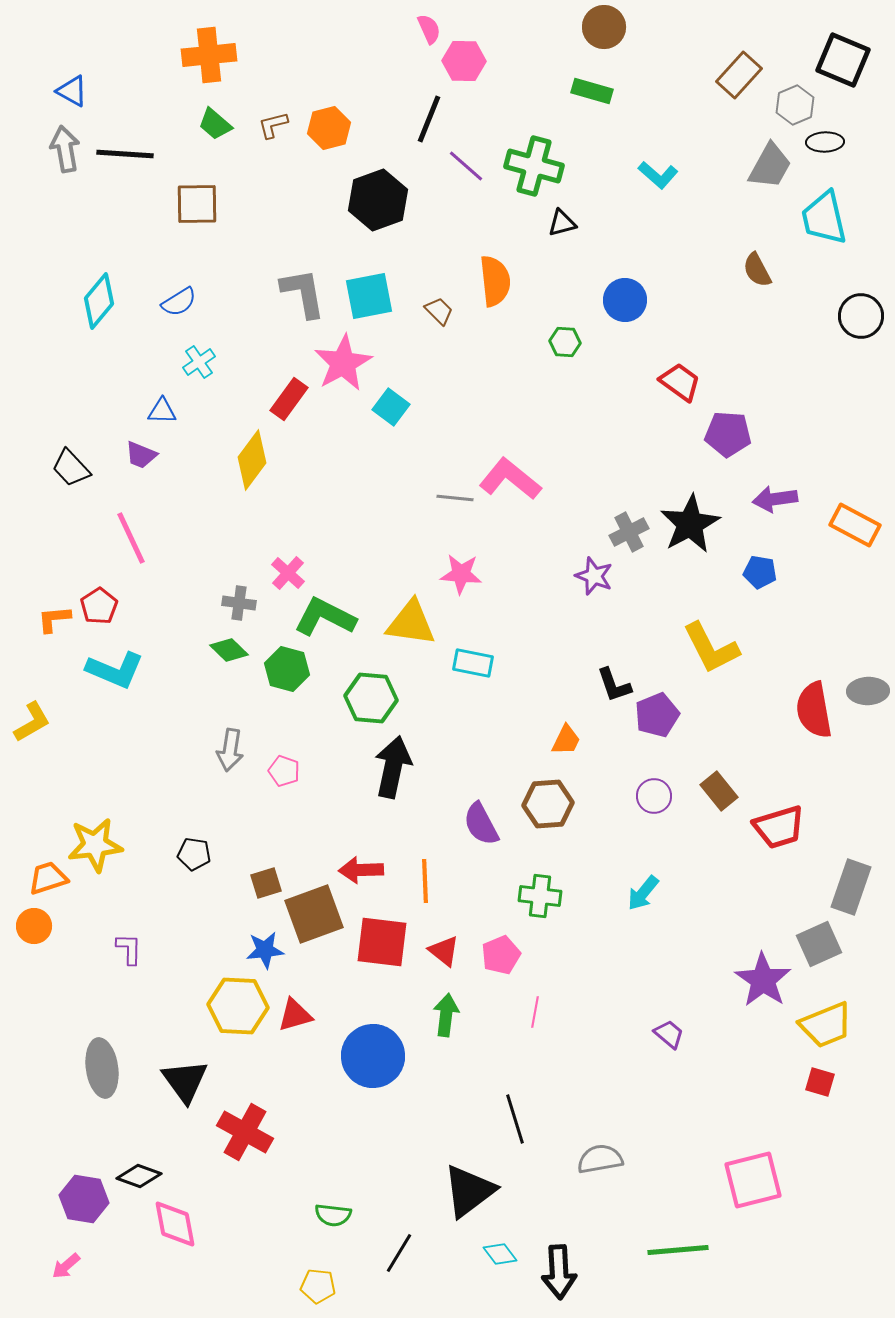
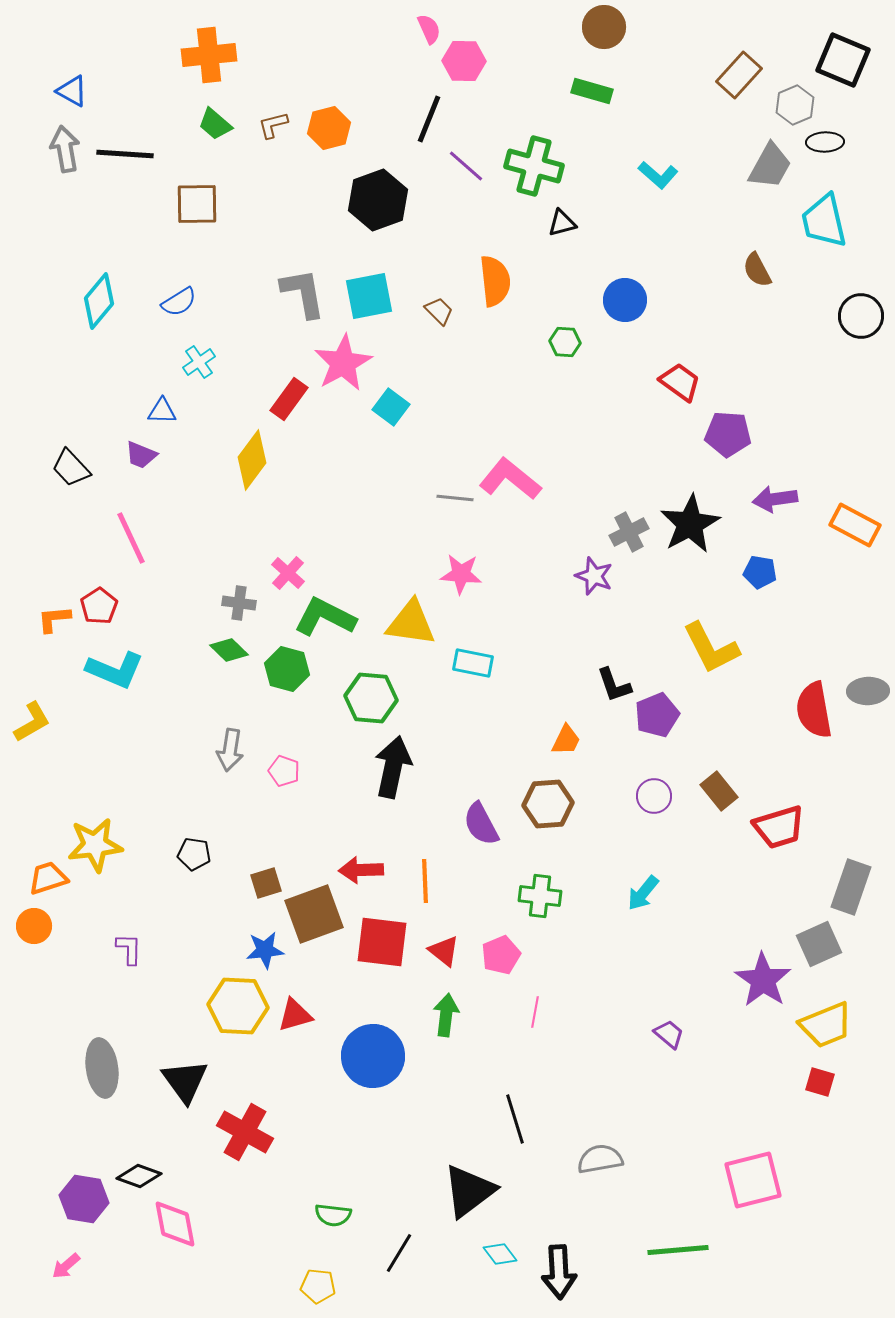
cyan trapezoid at (824, 218): moved 3 px down
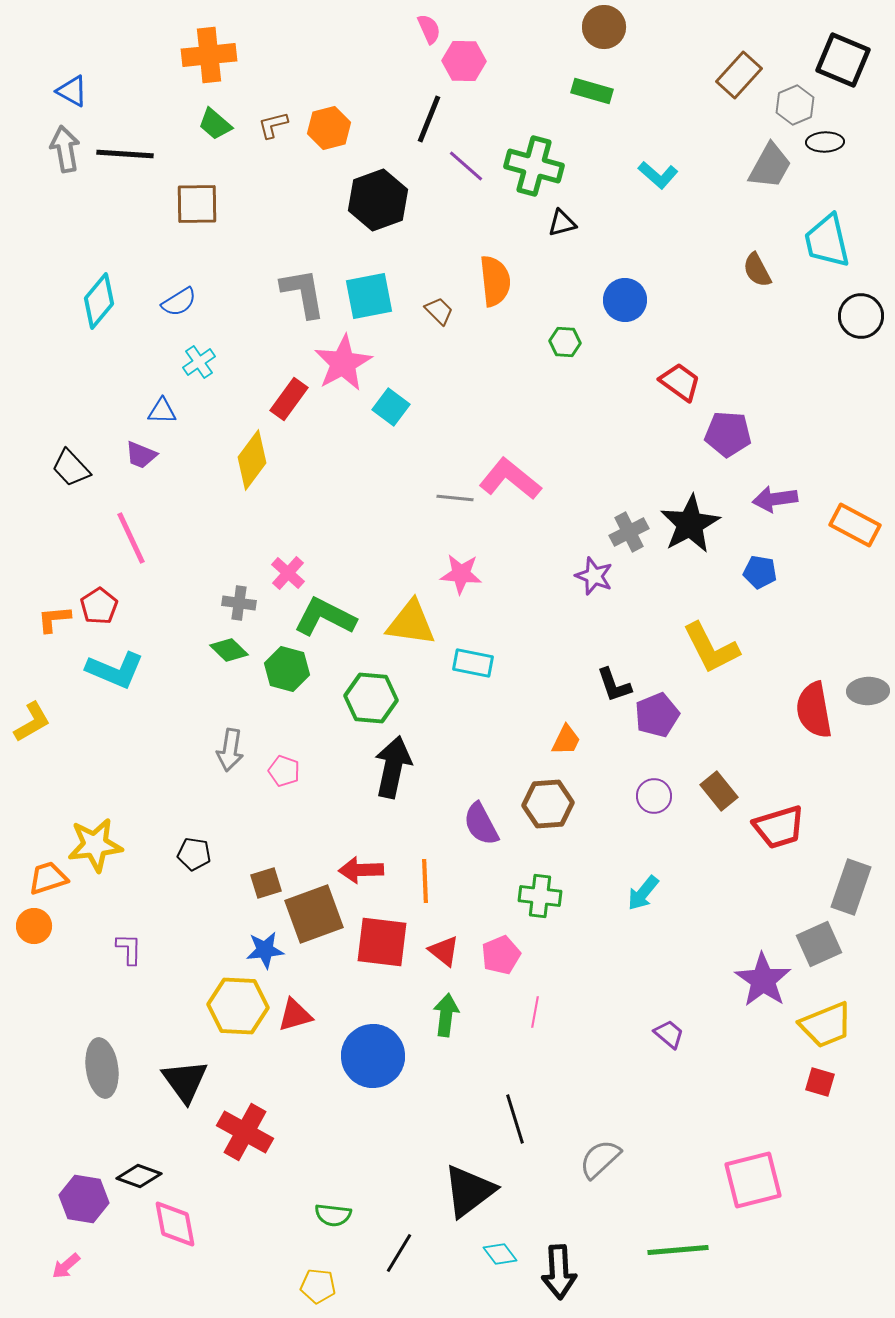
cyan trapezoid at (824, 221): moved 3 px right, 20 px down
gray semicircle at (600, 1159): rotated 33 degrees counterclockwise
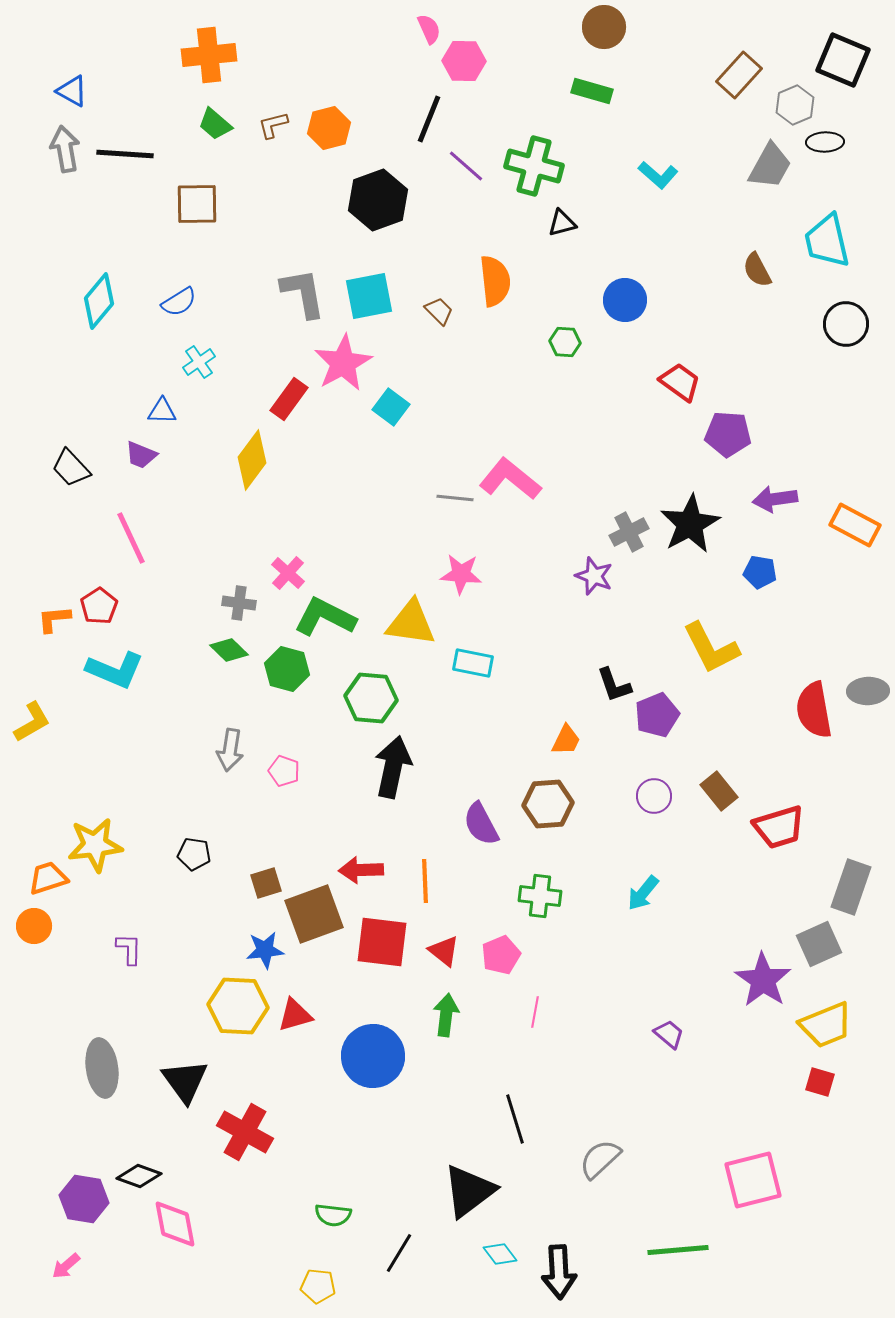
black circle at (861, 316): moved 15 px left, 8 px down
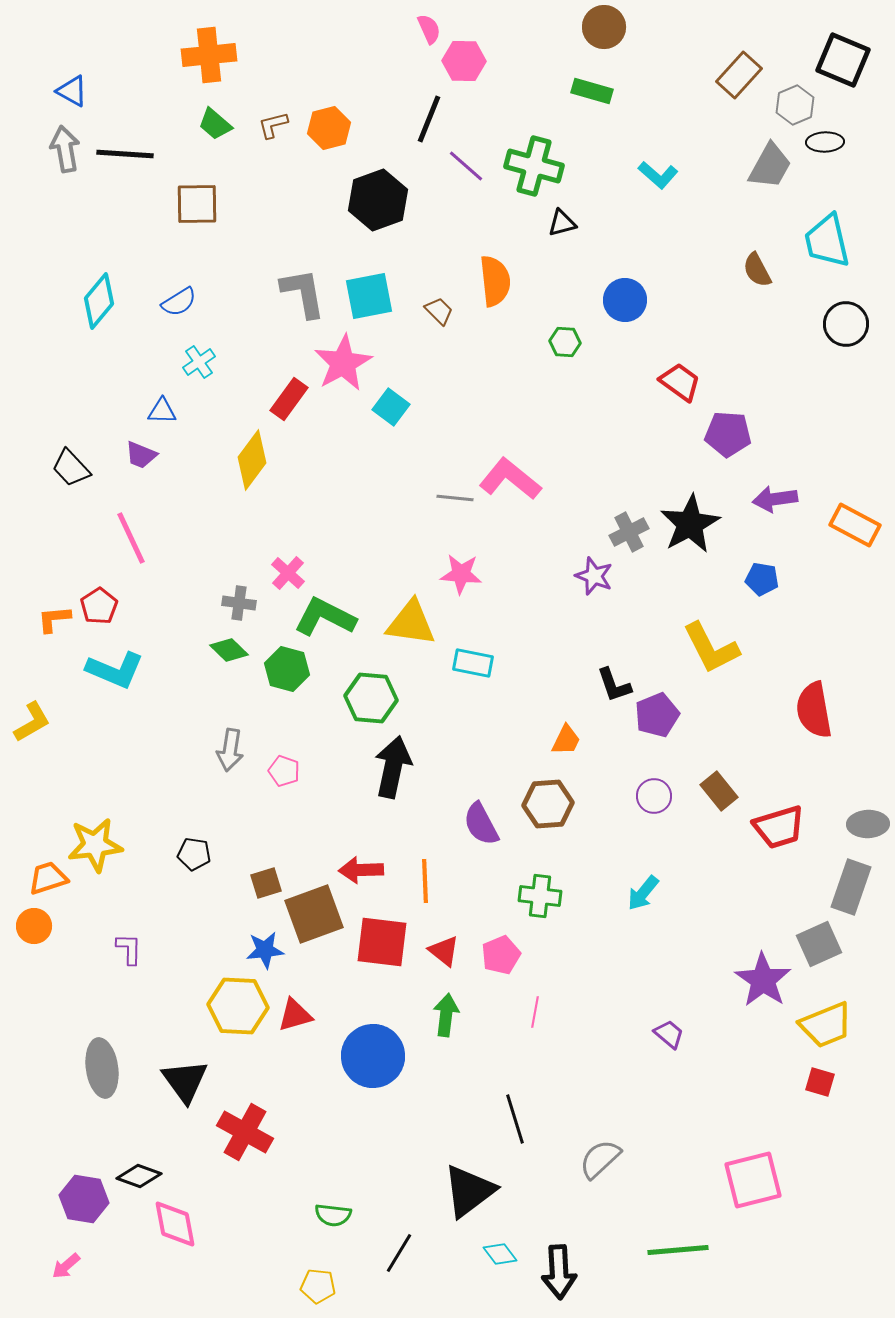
blue pentagon at (760, 572): moved 2 px right, 7 px down
gray ellipse at (868, 691): moved 133 px down
